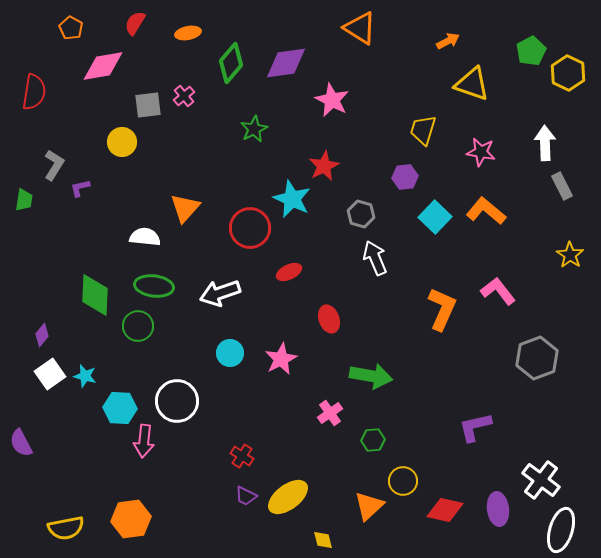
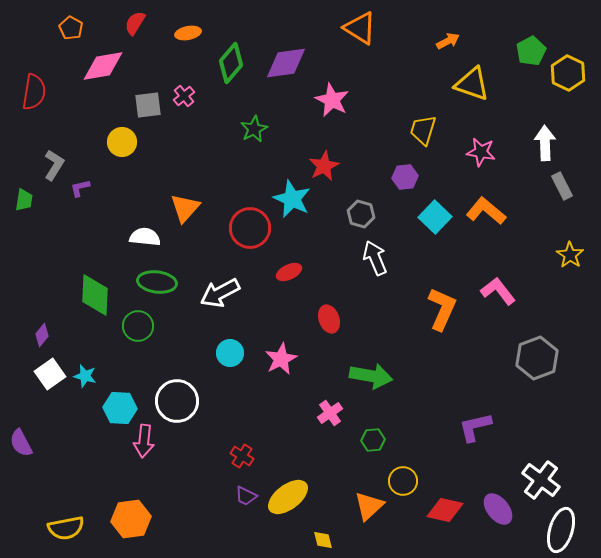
green ellipse at (154, 286): moved 3 px right, 4 px up
white arrow at (220, 293): rotated 9 degrees counterclockwise
purple ellipse at (498, 509): rotated 32 degrees counterclockwise
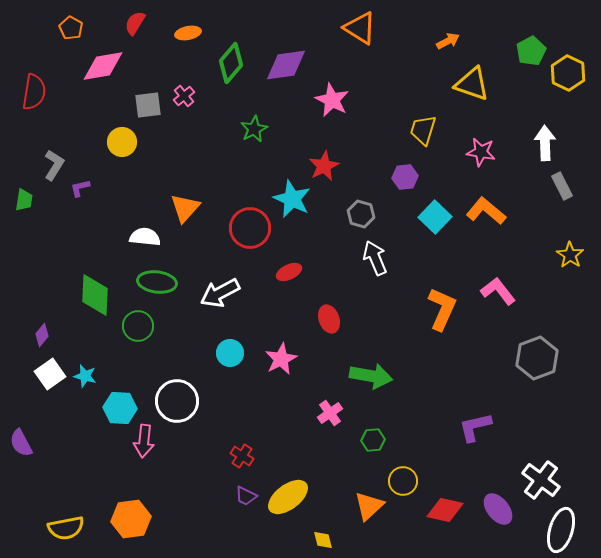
purple diamond at (286, 63): moved 2 px down
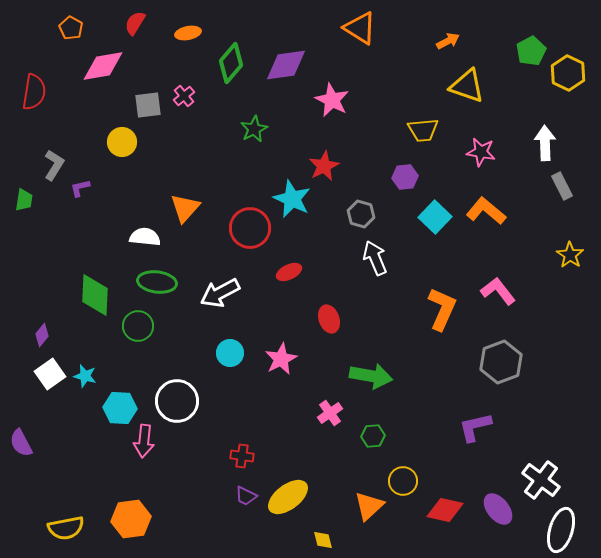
yellow triangle at (472, 84): moved 5 px left, 2 px down
yellow trapezoid at (423, 130): rotated 112 degrees counterclockwise
gray hexagon at (537, 358): moved 36 px left, 4 px down
green hexagon at (373, 440): moved 4 px up
red cross at (242, 456): rotated 25 degrees counterclockwise
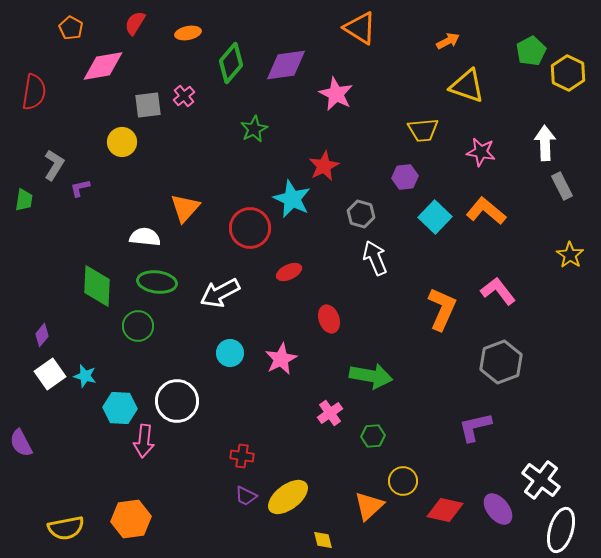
pink star at (332, 100): moved 4 px right, 6 px up
green diamond at (95, 295): moved 2 px right, 9 px up
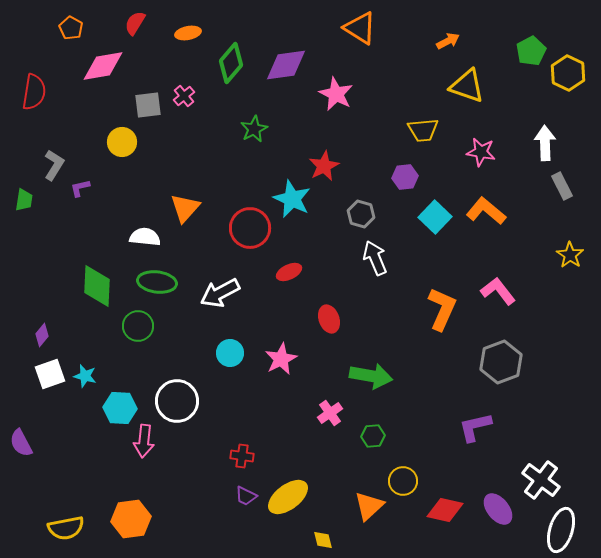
white square at (50, 374): rotated 16 degrees clockwise
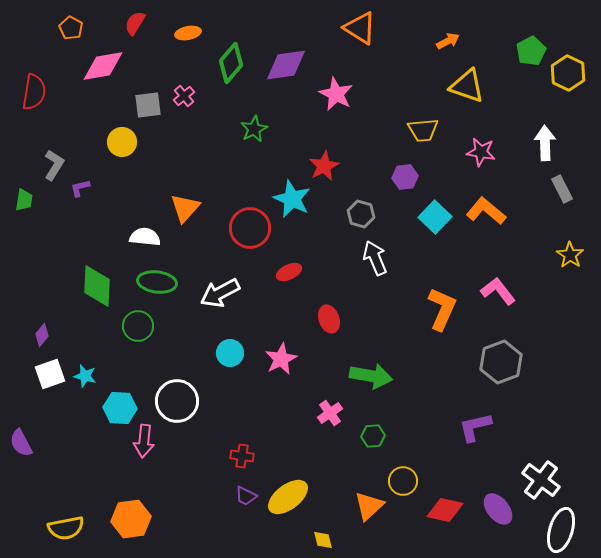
gray rectangle at (562, 186): moved 3 px down
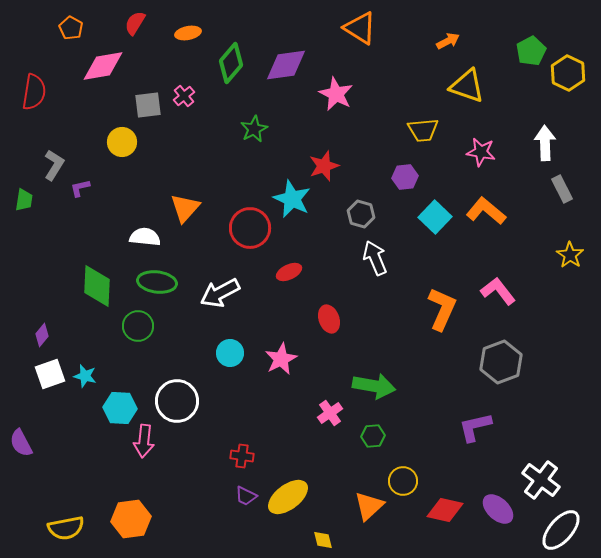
red star at (324, 166): rotated 8 degrees clockwise
green arrow at (371, 376): moved 3 px right, 10 px down
purple ellipse at (498, 509): rotated 8 degrees counterclockwise
white ellipse at (561, 530): rotated 24 degrees clockwise
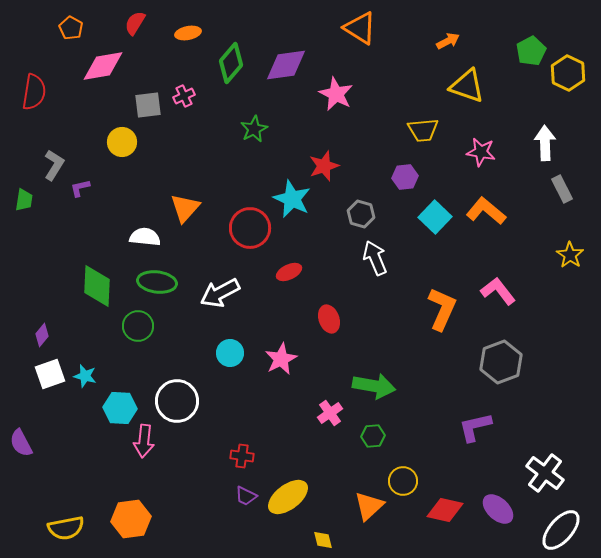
pink cross at (184, 96): rotated 15 degrees clockwise
white cross at (541, 480): moved 4 px right, 7 px up
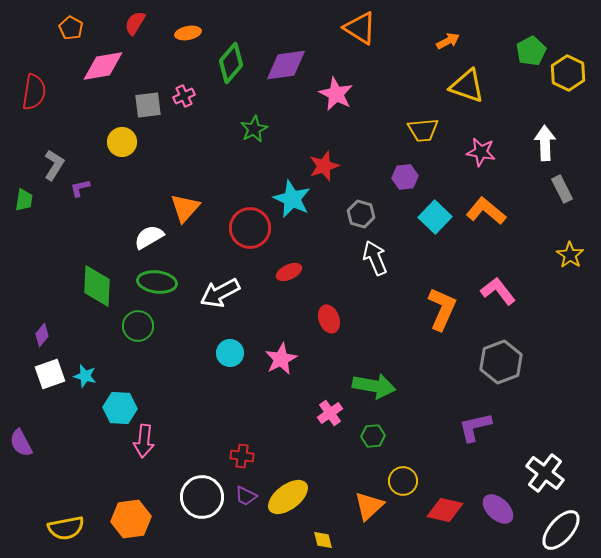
white semicircle at (145, 237): moved 4 px right; rotated 36 degrees counterclockwise
white circle at (177, 401): moved 25 px right, 96 px down
